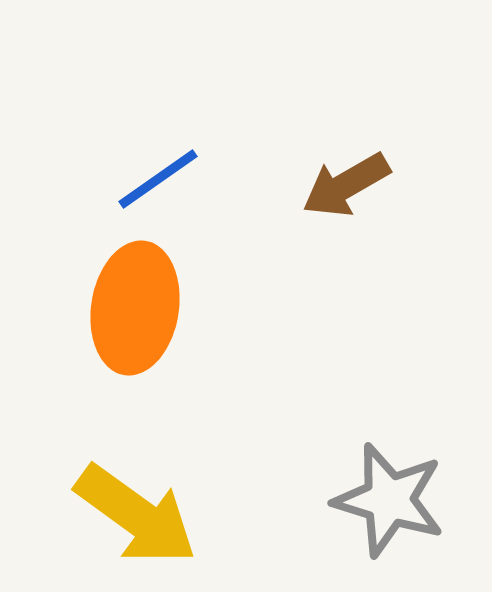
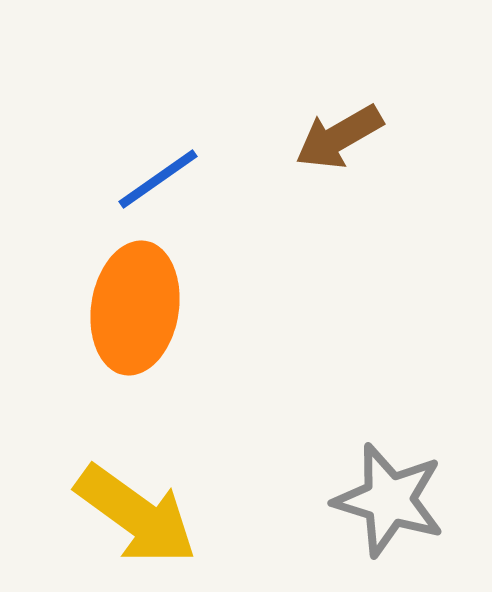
brown arrow: moved 7 px left, 48 px up
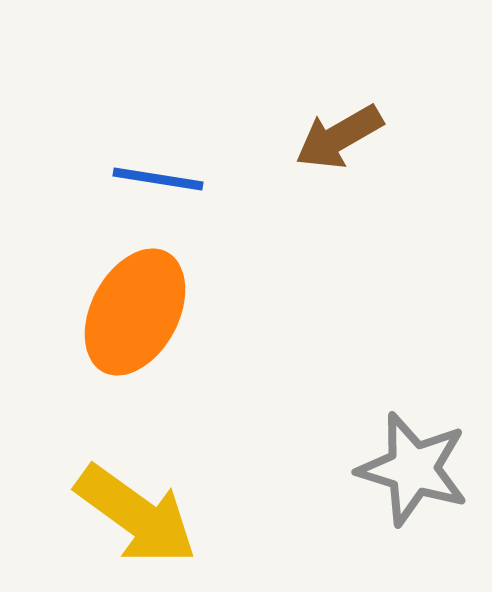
blue line: rotated 44 degrees clockwise
orange ellipse: moved 4 px down; rotated 19 degrees clockwise
gray star: moved 24 px right, 31 px up
